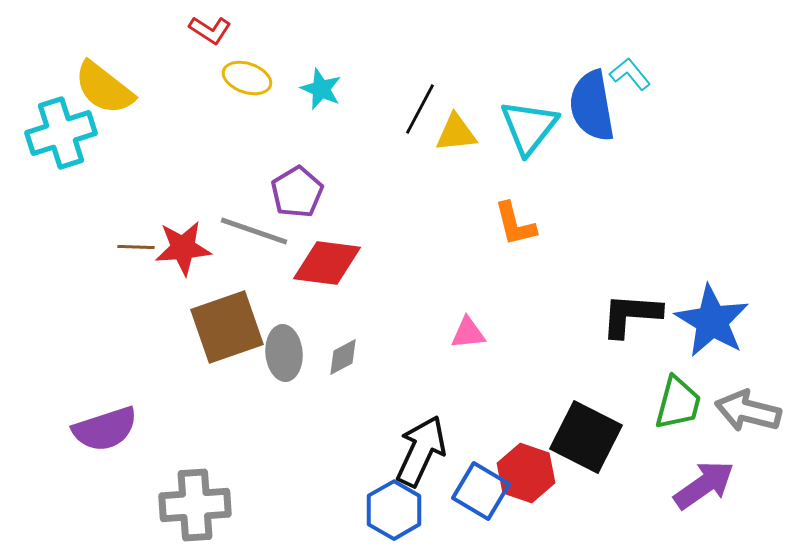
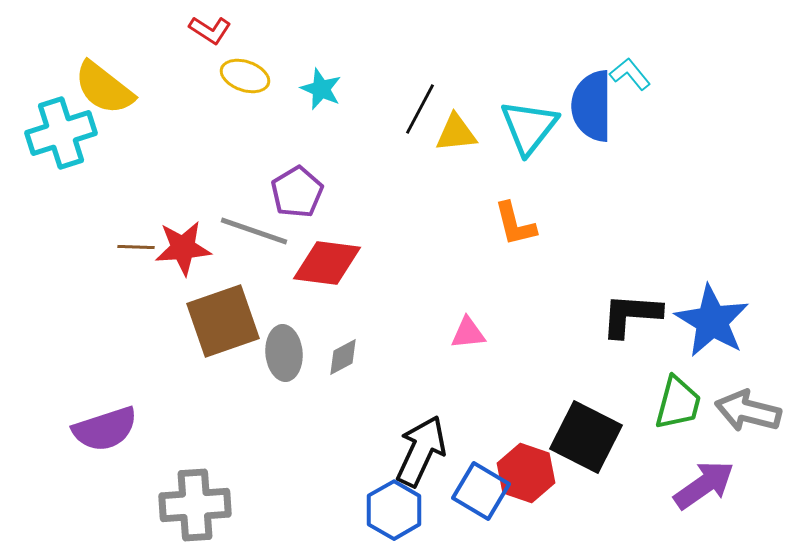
yellow ellipse: moved 2 px left, 2 px up
blue semicircle: rotated 10 degrees clockwise
brown square: moved 4 px left, 6 px up
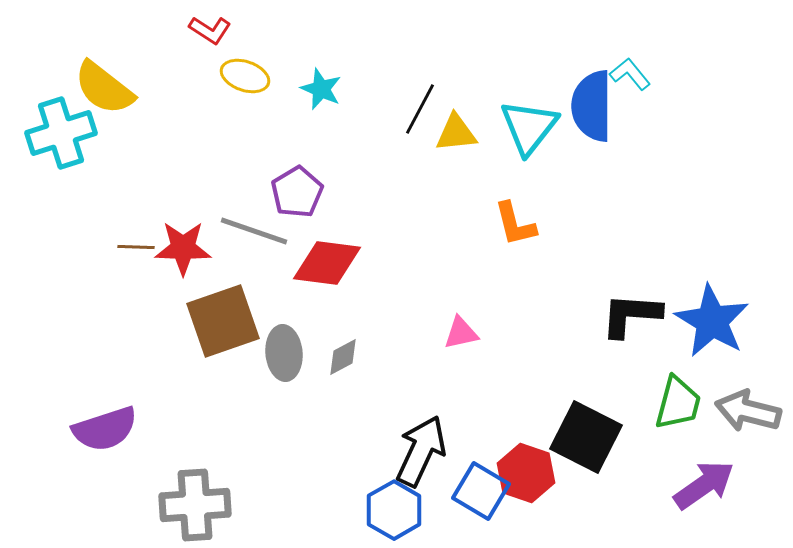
red star: rotated 6 degrees clockwise
pink triangle: moved 7 px left; rotated 6 degrees counterclockwise
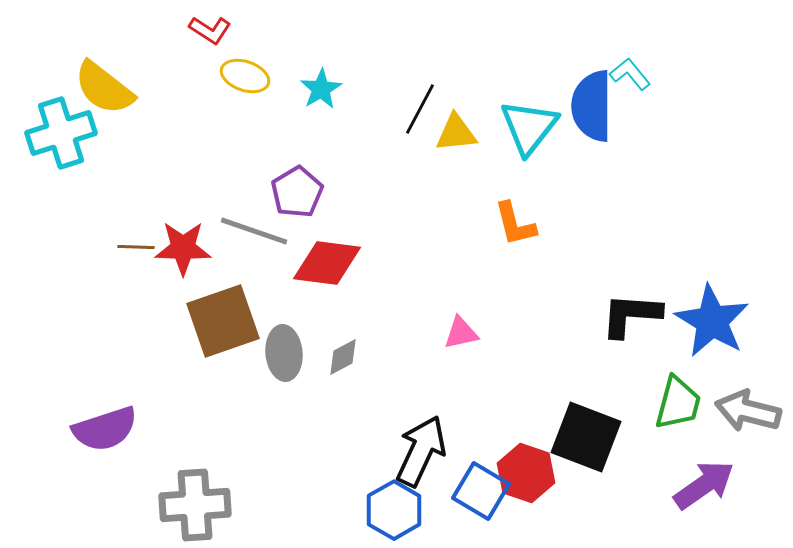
cyan star: rotated 18 degrees clockwise
black square: rotated 6 degrees counterclockwise
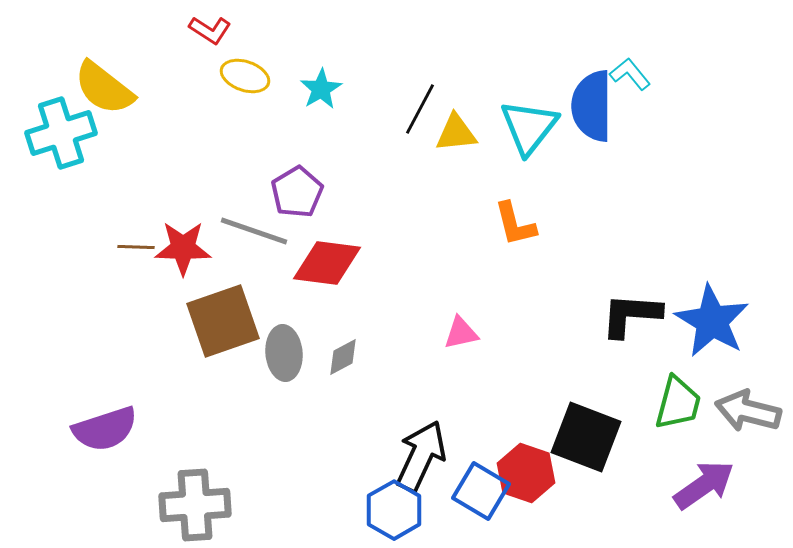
black arrow: moved 5 px down
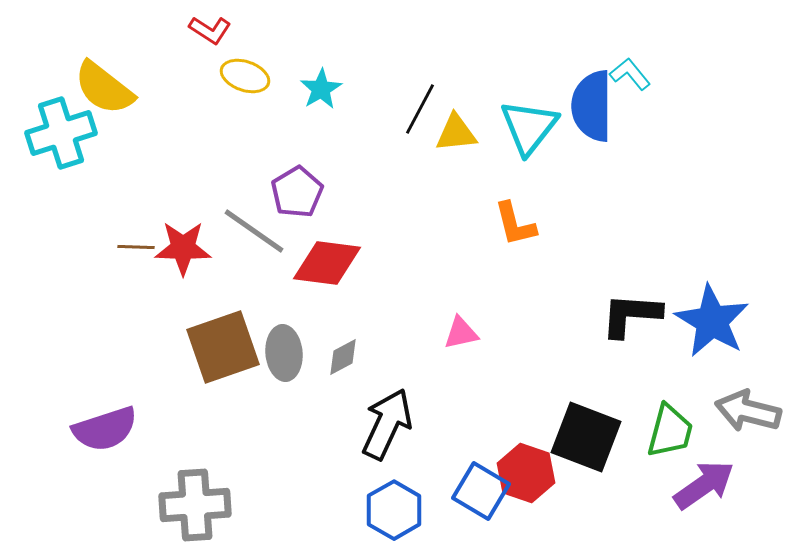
gray line: rotated 16 degrees clockwise
brown square: moved 26 px down
green trapezoid: moved 8 px left, 28 px down
black arrow: moved 34 px left, 32 px up
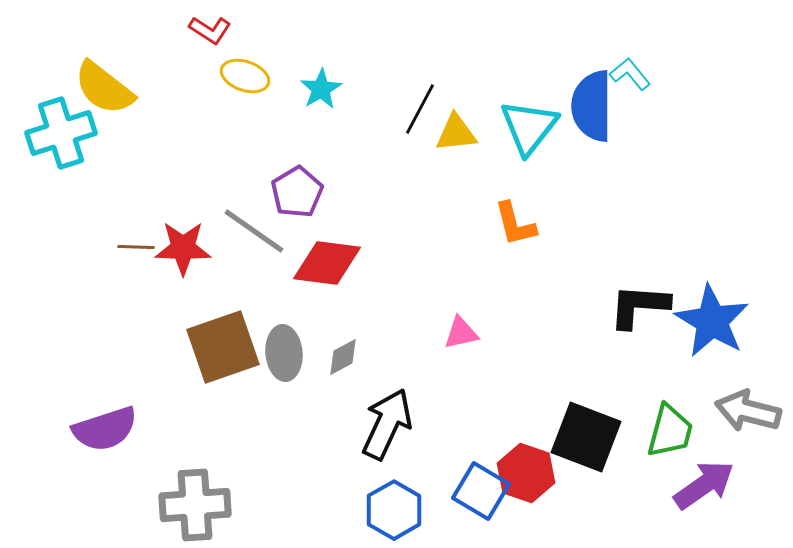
black L-shape: moved 8 px right, 9 px up
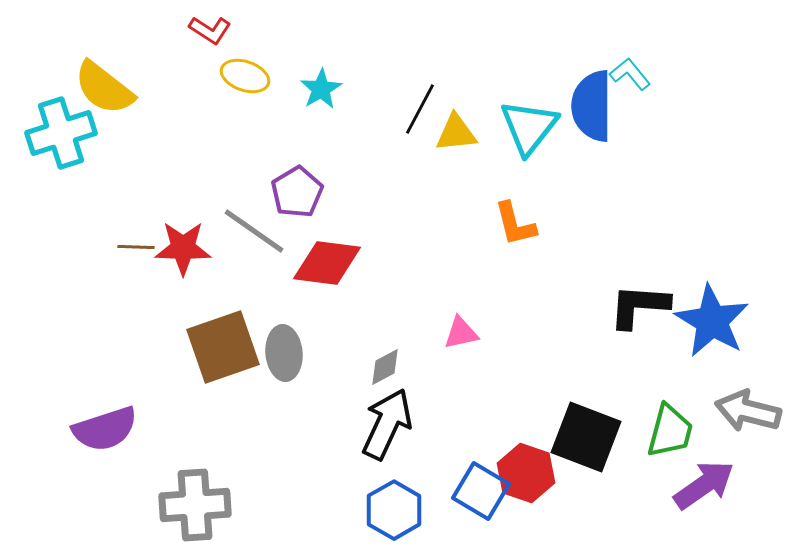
gray diamond: moved 42 px right, 10 px down
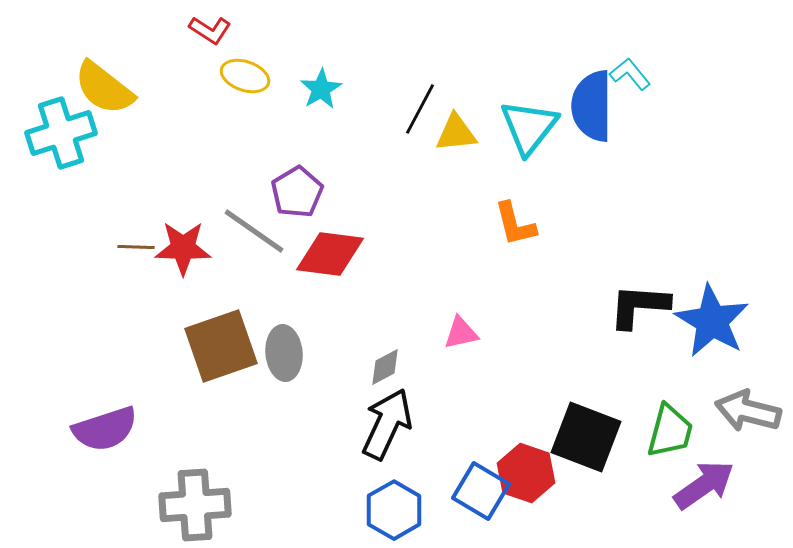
red diamond: moved 3 px right, 9 px up
brown square: moved 2 px left, 1 px up
